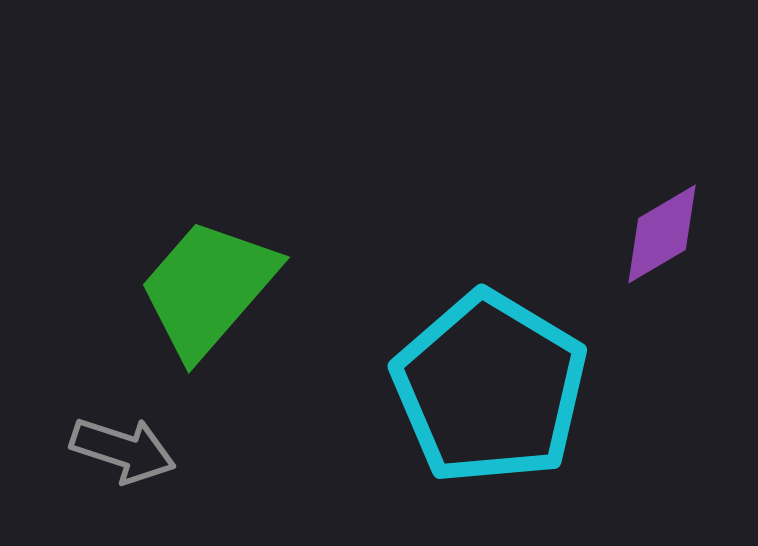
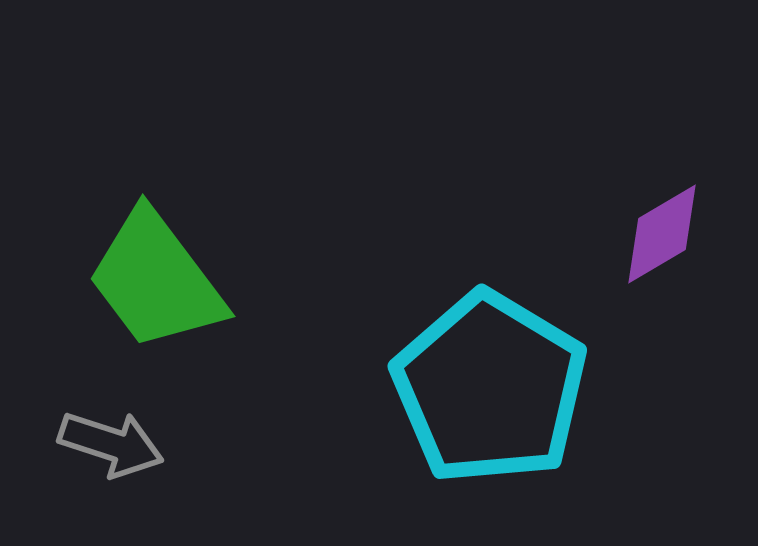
green trapezoid: moved 52 px left, 8 px up; rotated 78 degrees counterclockwise
gray arrow: moved 12 px left, 6 px up
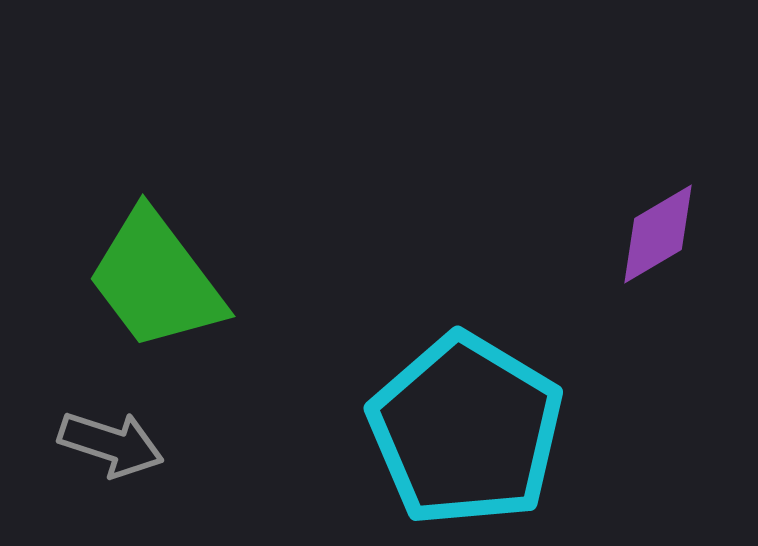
purple diamond: moved 4 px left
cyan pentagon: moved 24 px left, 42 px down
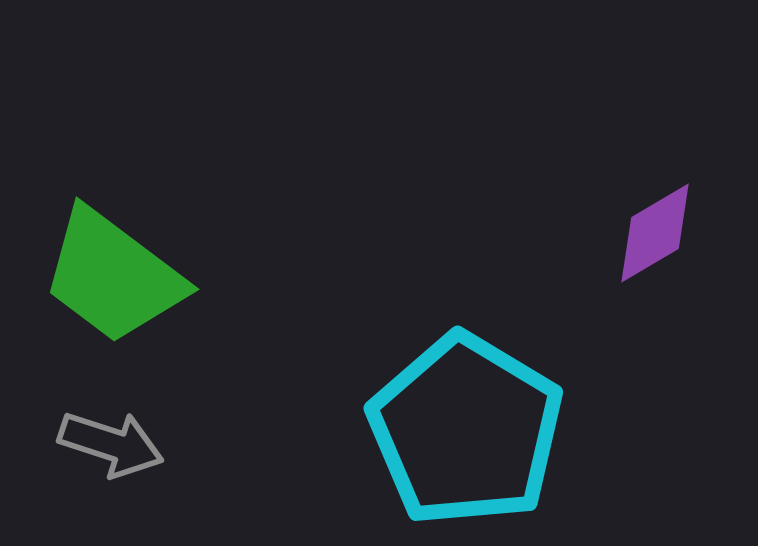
purple diamond: moved 3 px left, 1 px up
green trapezoid: moved 43 px left, 4 px up; rotated 16 degrees counterclockwise
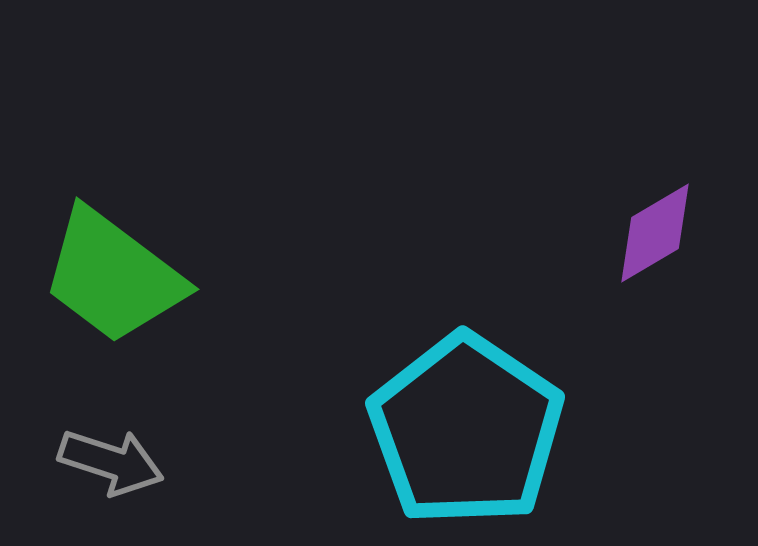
cyan pentagon: rotated 3 degrees clockwise
gray arrow: moved 18 px down
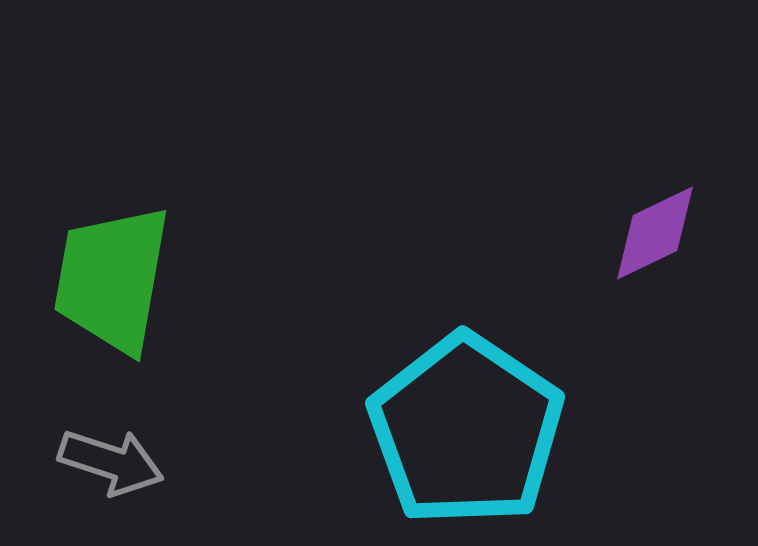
purple diamond: rotated 5 degrees clockwise
green trapezoid: moved 1 px left, 3 px down; rotated 63 degrees clockwise
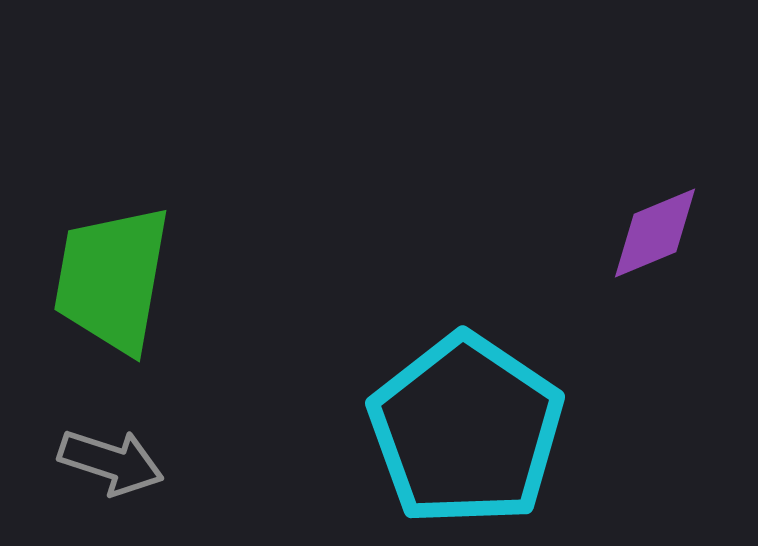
purple diamond: rotated 3 degrees clockwise
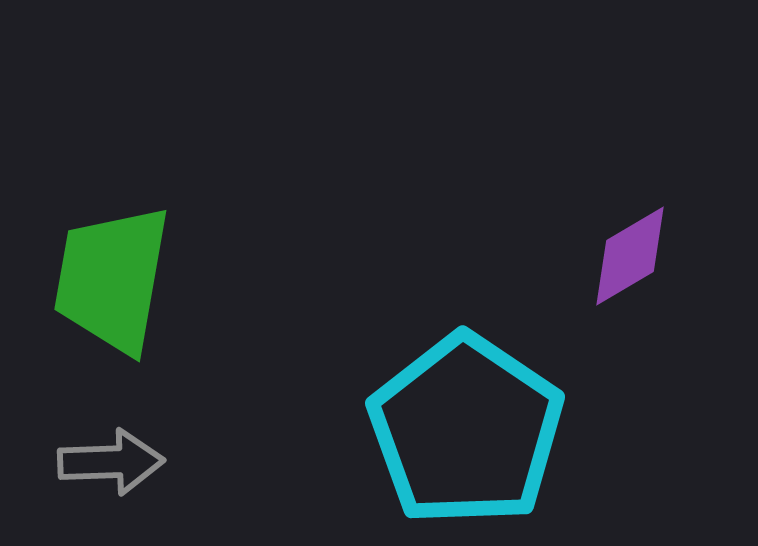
purple diamond: moved 25 px left, 23 px down; rotated 8 degrees counterclockwise
gray arrow: rotated 20 degrees counterclockwise
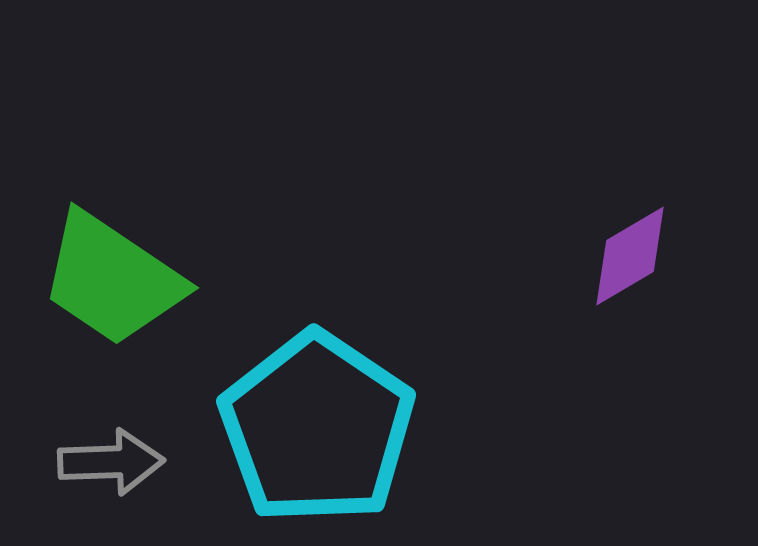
green trapezoid: rotated 66 degrees counterclockwise
cyan pentagon: moved 149 px left, 2 px up
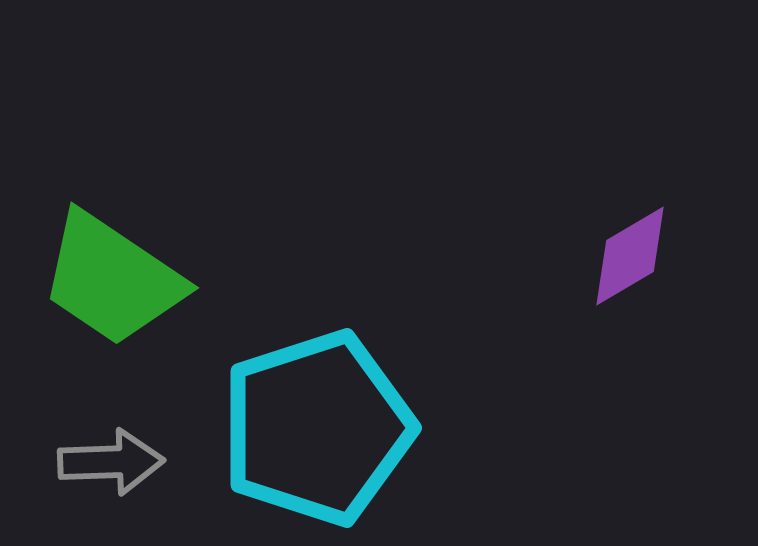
cyan pentagon: rotated 20 degrees clockwise
